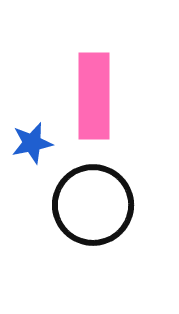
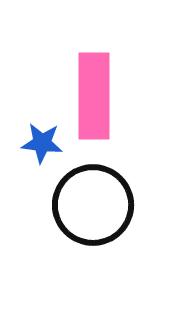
blue star: moved 10 px right; rotated 18 degrees clockwise
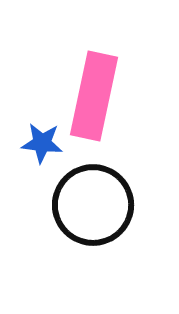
pink rectangle: rotated 12 degrees clockwise
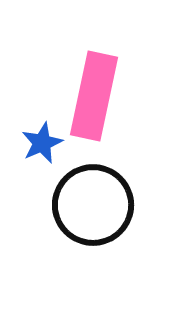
blue star: rotated 30 degrees counterclockwise
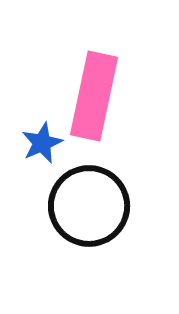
black circle: moved 4 px left, 1 px down
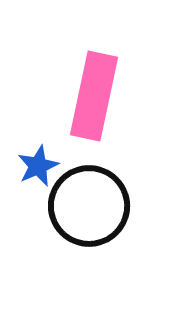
blue star: moved 4 px left, 23 px down
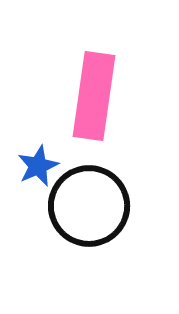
pink rectangle: rotated 4 degrees counterclockwise
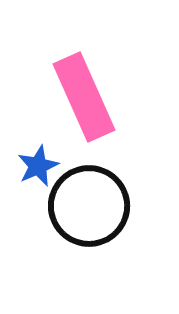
pink rectangle: moved 10 px left, 1 px down; rotated 32 degrees counterclockwise
